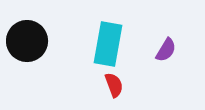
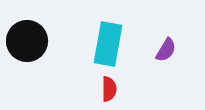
red semicircle: moved 5 px left, 4 px down; rotated 20 degrees clockwise
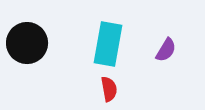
black circle: moved 2 px down
red semicircle: rotated 10 degrees counterclockwise
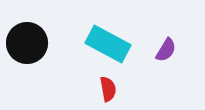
cyan rectangle: rotated 72 degrees counterclockwise
red semicircle: moved 1 px left
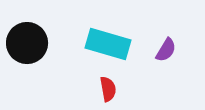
cyan rectangle: rotated 12 degrees counterclockwise
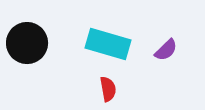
purple semicircle: rotated 15 degrees clockwise
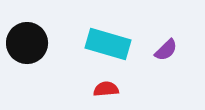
red semicircle: moved 2 px left; rotated 85 degrees counterclockwise
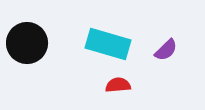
red semicircle: moved 12 px right, 4 px up
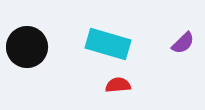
black circle: moved 4 px down
purple semicircle: moved 17 px right, 7 px up
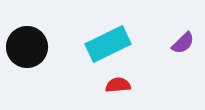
cyan rectangle: rotated 42 degrees counterclockwise
